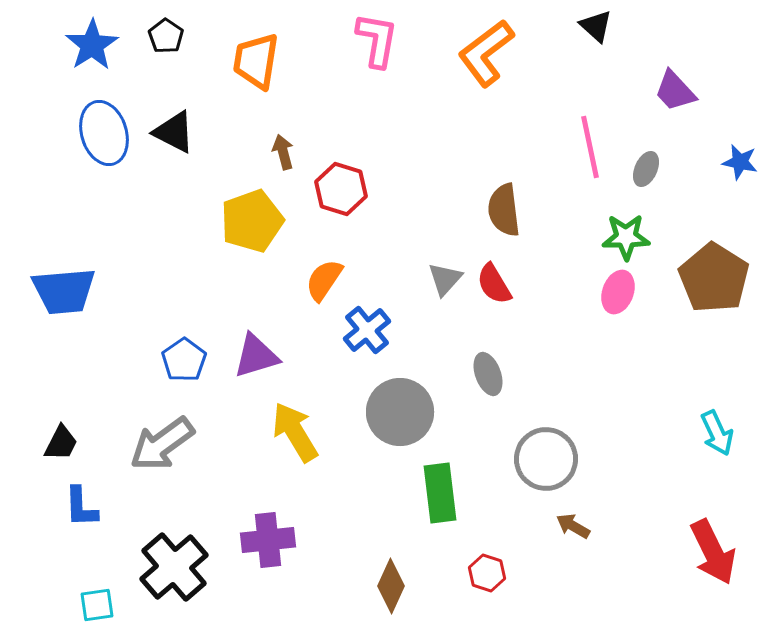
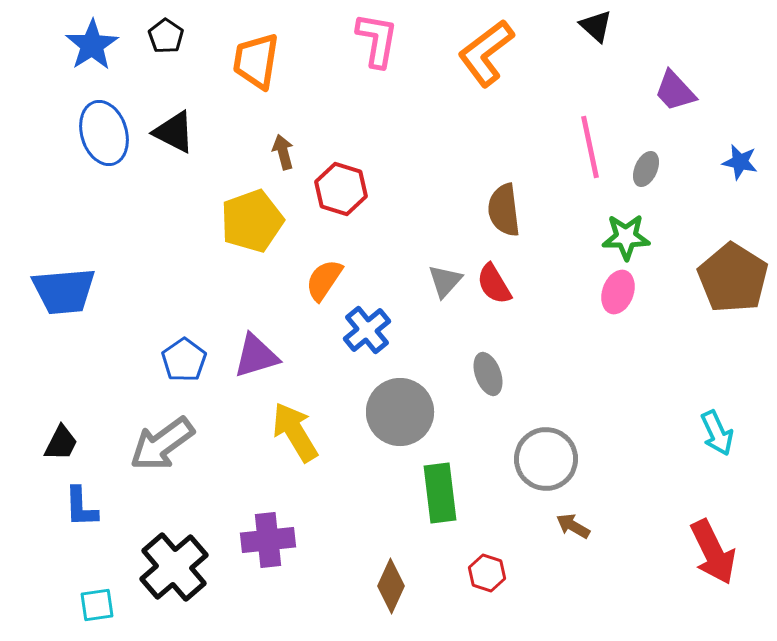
brown pentagon at (714, 278): moved 19 px right
gray triangle at (445, 279): moved 2 px down
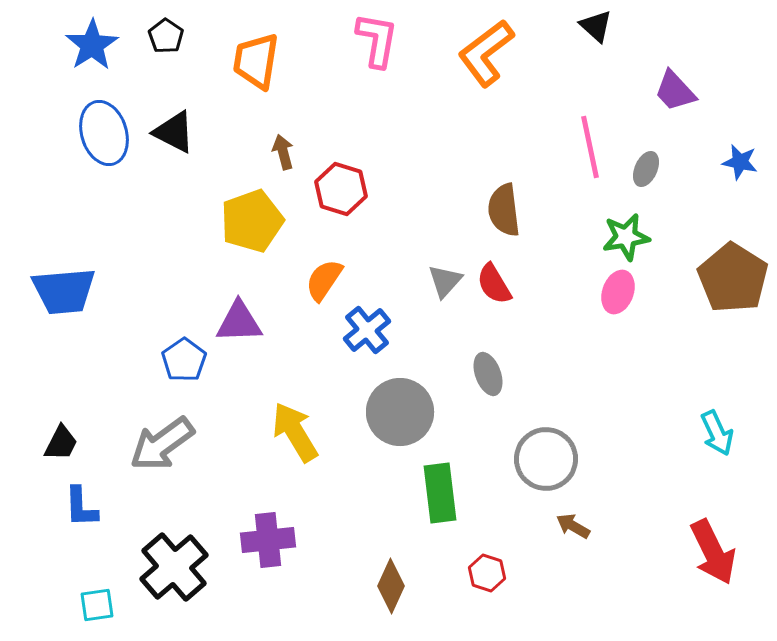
green star at (626, 237): rotated 9 degrees counterclockwise
purple triangle at (256, 356): moved 17 px left, 34 px up; rotated 15 degrees clockwise
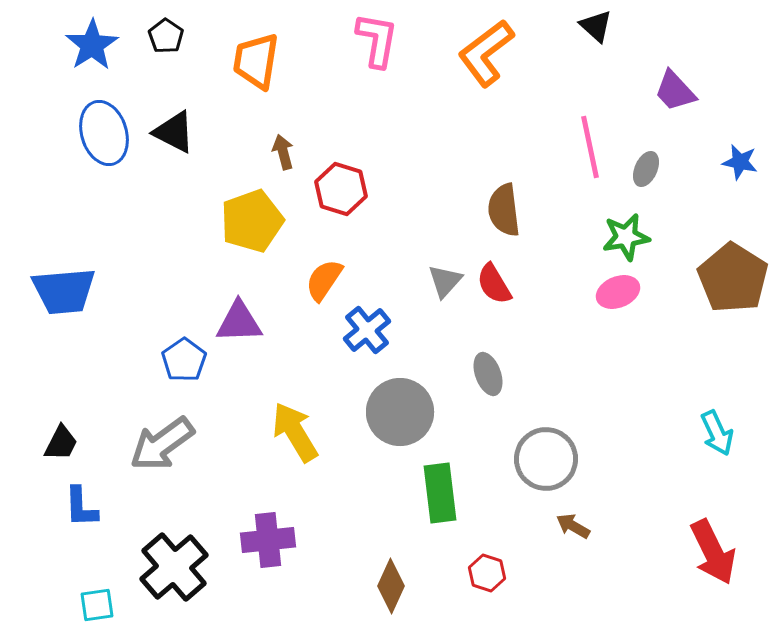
pink ellipse at (618, 292): rotated 48 degrees clockwise
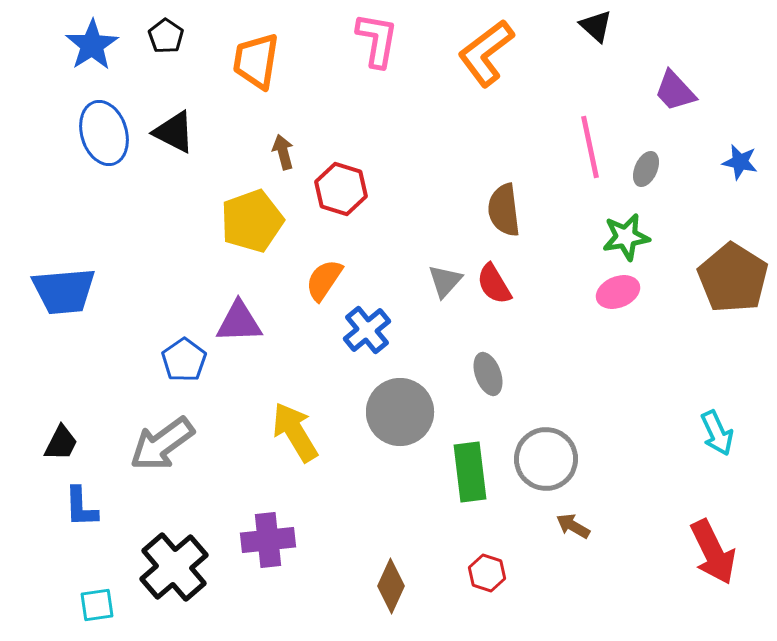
green rectangle at (440, 493): moved 30 px right, 21 px up
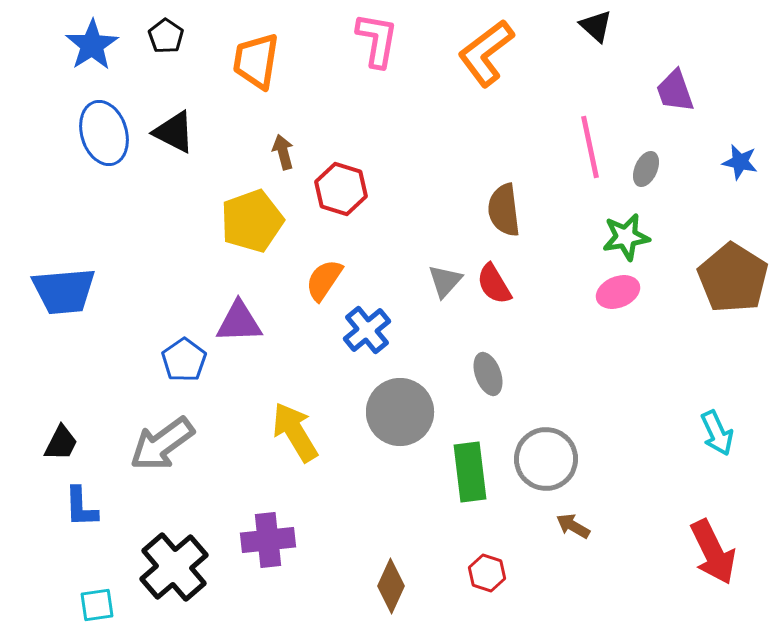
purple trapezoid at (675, 91): rotated 24 degrees clockwise
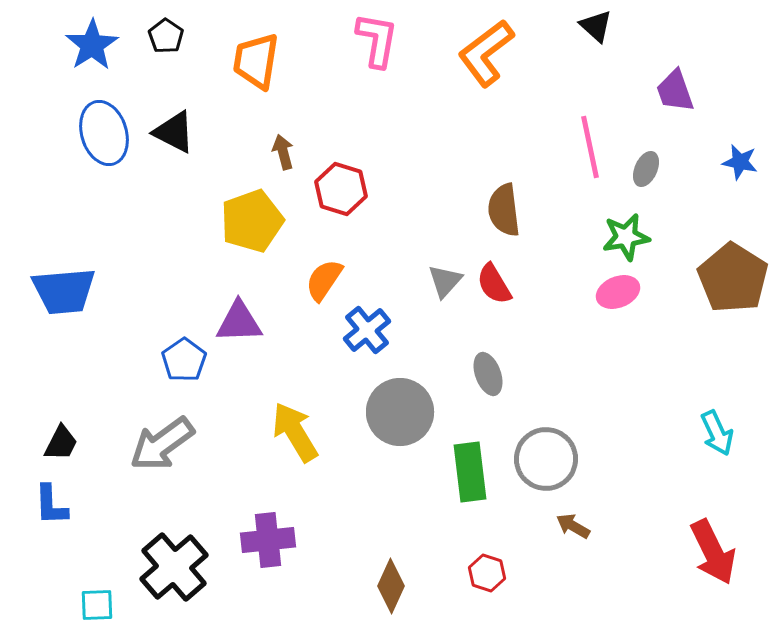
blue L-shape at (81, 507): moved 30 px left, 2 px up
cyan square at (97, 605): rotated 6 degrees clockwise
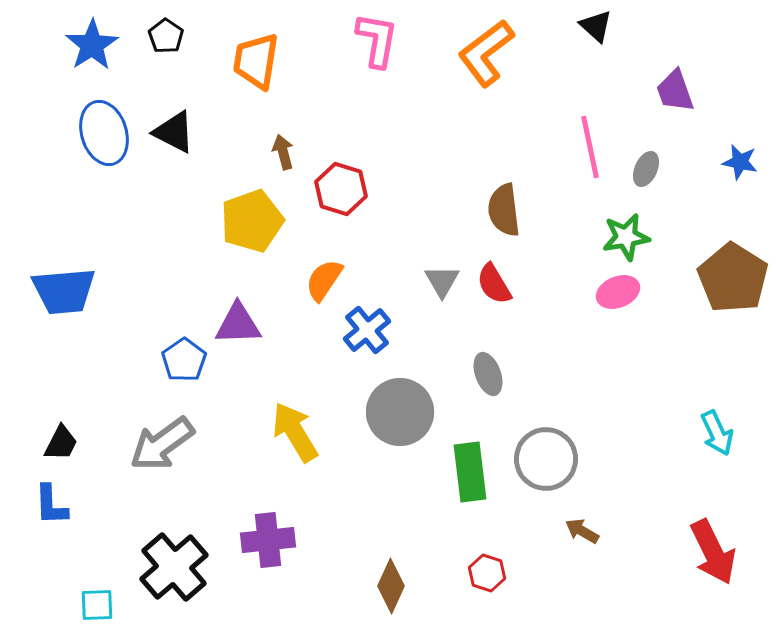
gray triangle at (445, 281): moved 3 px left; rotated 12 degrees counterclockwise
purple triangle at (239, 322): moved 1 px left, 2 px down
brown arrow at (573, 526): moved 9 px right, 5 px down
